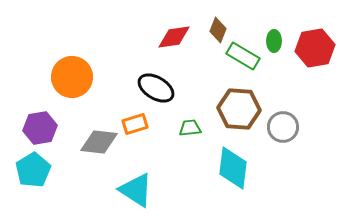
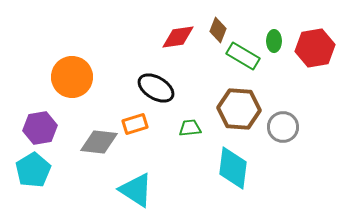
red diamond: moved 4 px right
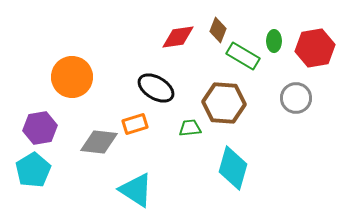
brown hexagon: moved 15 px left, 6 px up
gray circle: moved 13 px right, 29 px up
cyan diamond: rotated 9 degrees clockwise
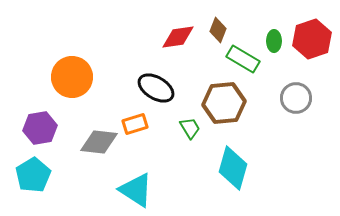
red hexagon: moved 3 px left, 9 px up; rotated 9 degrees counterclockwise
green rectangle: moved 3 px down
brown hexagon: rotated 9 degrees counterclockwise
green trapezoid: rotated 65 degrees clockwise
cyan pentagon: moved 5 px down
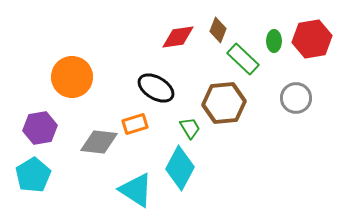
red hexagon: rotated 9 degrees clockwise
green rectangle: rotated 12 degrees clockwise
cyan diamond: moved 53 px left; rotated 12 degrees clockwise
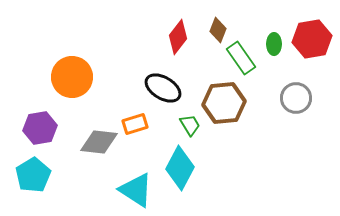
red diamond: rotated 44 degrees counterclockwise
green ellipse: moved 3 px down
green rectangle: moved 2 px left, 1 px up; rotated 12 degrees clockwise
black ellipse: moved 7 px right
green trapezoid: moved 3 px up
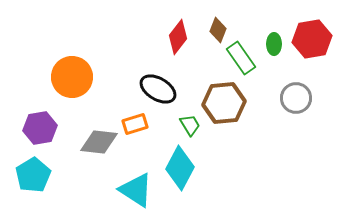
black ellipse: moved 5 px left, 1 px down
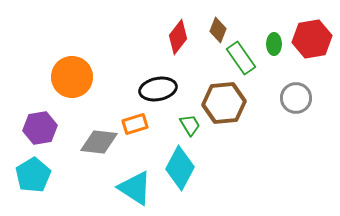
black ellipse: rotated 42 degrees counterclockwise
cyan triangle: moved 1 px left, 2 px up
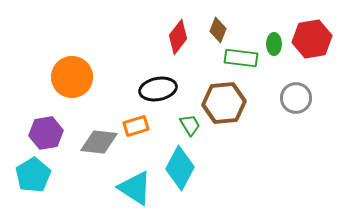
green rectangle: rotated 48 degrees counterclockwise
orange rectangle: moved 1 px right, 2 px down
purple hexagon: moved 6 px right, 5 px down
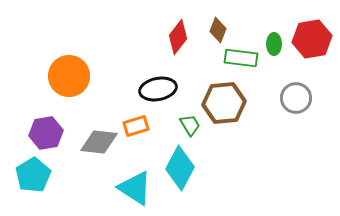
orange circle: moved 3 px left, 1 px up
